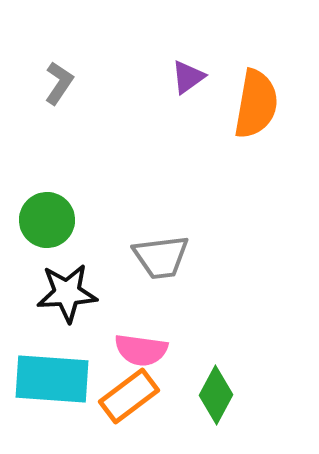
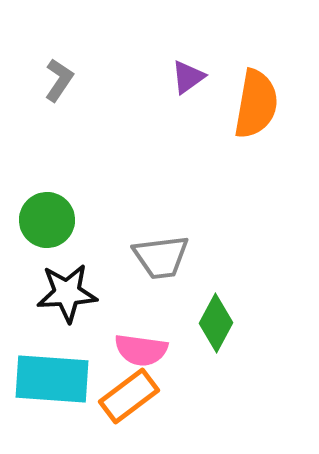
gray L-shape: moved 3 px up
green diamond: moved 72 px up
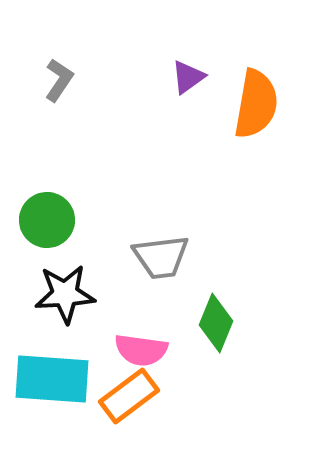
black star: moved 2 px left, 1 px down
green diamond: rotated 6 degrees counterclockwise
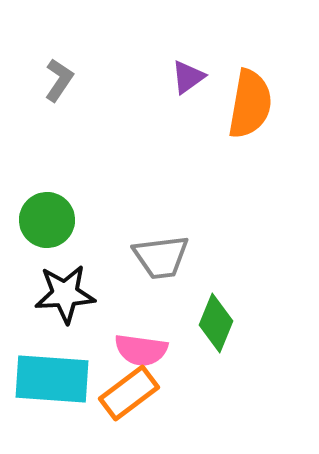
orange semicircle: moved 6 px left
orange rectangle: moved 3 px up
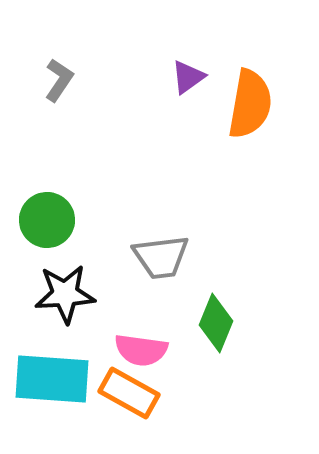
orange rectangle: rotated 66 degrees clockwise
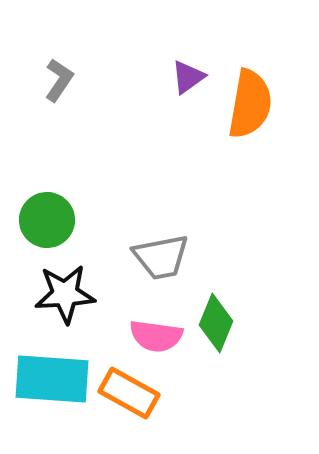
gray trapezoid: rotated 4 degrees counterclockwise
pink semicircle: moved 15 px right, 14 px up
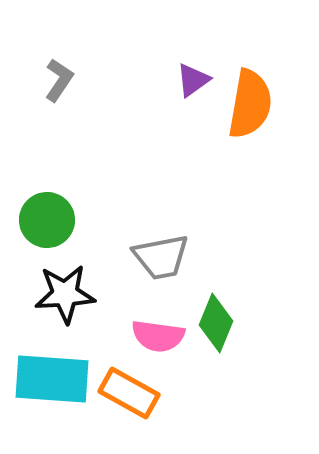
purple triangle: moved 5 px right, 3 px down
pink semicircle: moved 2 px right
